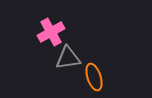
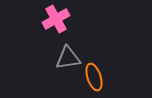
pink cross: moved 5 px right, 13 px up
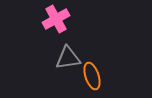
orange ellipse: moved 2 px left, 1 px up
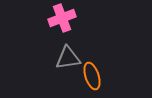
pink cross: moved 6 px right, 1 px up; rotated 8 degrees clockwise
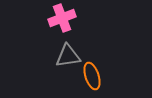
gray triangle: moved 2 px up
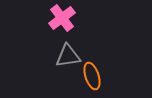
pink cross: rotated 16 degrees counterclockwise
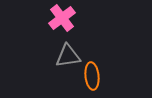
orange ellipse: rotated 12 degrees clockwise
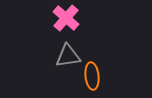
pink cross: moved 4 px right; rotated 12 degrees counterclockwise
